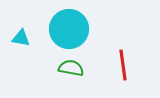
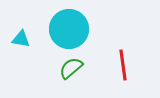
cyan triangle: moved 1 px down
green semicircle: rotated 50 degrees counterclockwise
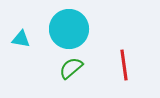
red line: moved 1 px right
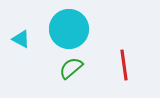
cyan triangle: rotated 18 degrees clockwise
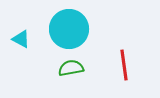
green semicircle: rotated 30 degrees clockwise
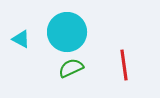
cyan circle: moved 2 px left, 3 px down
green semicircle: rotated 15 degrees counterclockwise
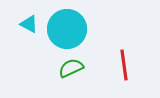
cyan circle: moved 3 px up
cyan triangle: moved 8 px right, 15 px up
